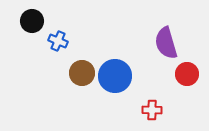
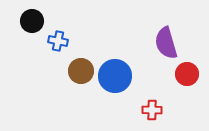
blue cross: rotated 12 degrees counterclockwise
brown circle: moved 1 px left, 2 px up
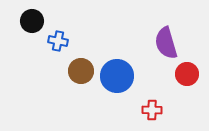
blue circle: moved 2 px right
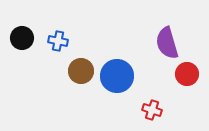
black circle: moved 10 px left, 17 px down
purple semicircle: moved 1 px right
red cross: rotated 18 degrees clockwise
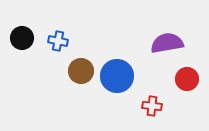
purple semicircle: rotated 96 degrees clockwise
red circle: moved 5 px down
red cross: moved 4 px up; rotated 12 degrees counterclockwise
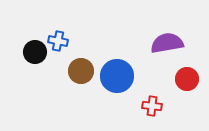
black circle: moved 13 px right, 14 px down
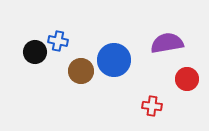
blue circle: moved 3 px left, 16 px up
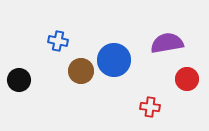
black circle: moved 16 px left, 28 px down
red cross: moved 2 px left, 1 px down
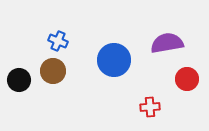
blue cross: rotated 12 degrees clockwise
brown circle: moved 28 px left
red cross: rotated 12 degrees counterclockwise
